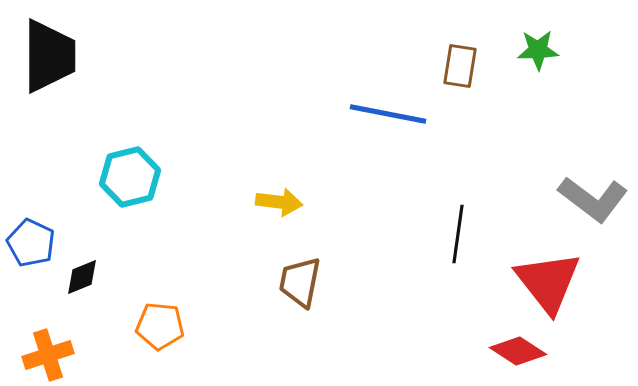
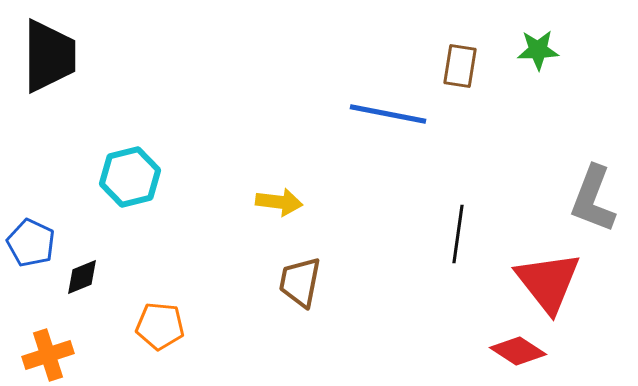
gray L-shape: rotated 74 degrees clockwise
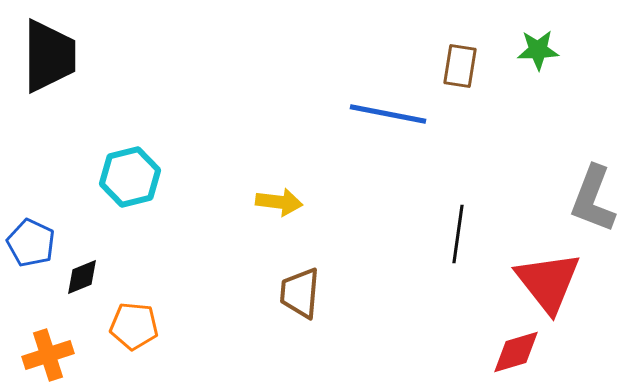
brown trapezoid: moved 11 px down; rotated 6 degrees counterclockwise
orange pentagon: moved 26 px left
red diamond: moved 2 px left, 1 px down; rotated 50 degrees counterclockwise
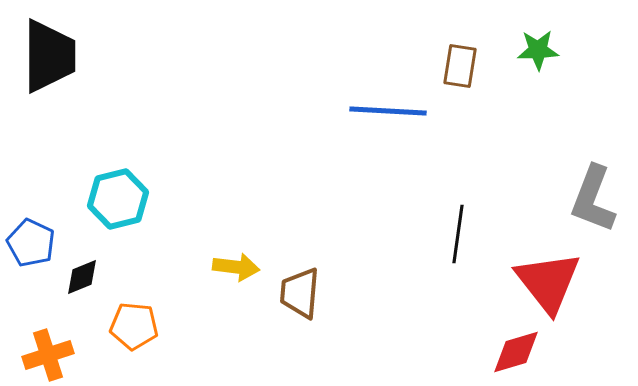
blue line: moved 3 px up; rotated 8 degrees counterclockwise
cyan hexagon: moved 12 px left, 22 px down
yellow arrow: moved 43 px left, 65 px down
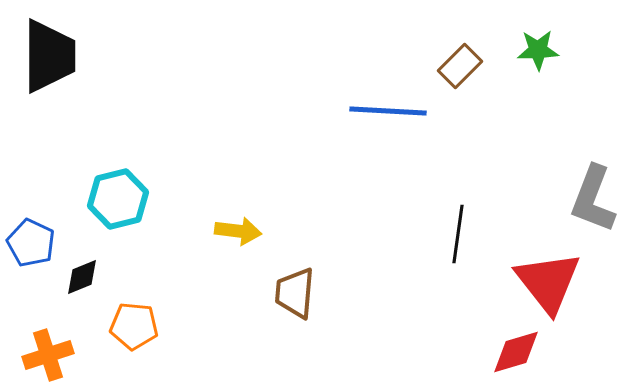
brown rectangle: rotated 36 degrees clockwise
yellow arrow: moved 2 px right, 36 px up
brown trapezoid: moved 5 px left
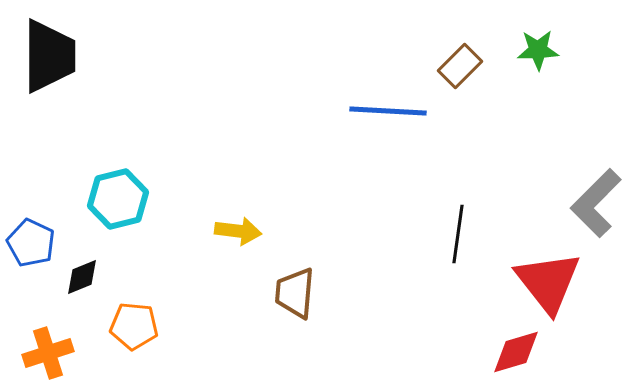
gray L-shape: moved 3 px right, 4 px down; rotated 24 degrees clockwise
orange cross: moved 2 px up
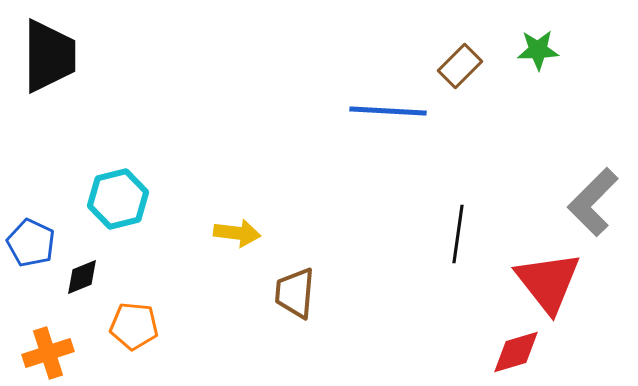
gray L-shape: moved 3 px left, 1 px up
yellow arrow: moved 1 px left, 2 px down
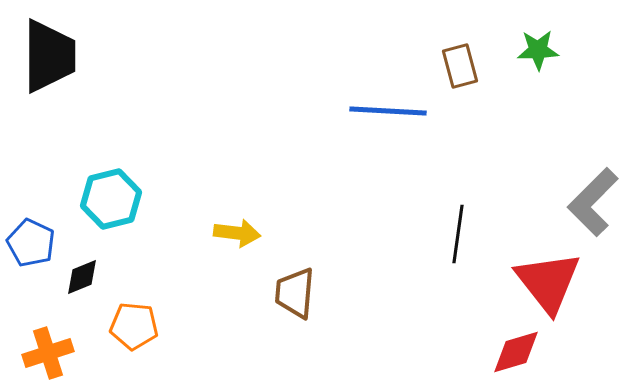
brown rectangle: rotated 60 degrees counterclockwise
cyan hexagon: moved 7 px left
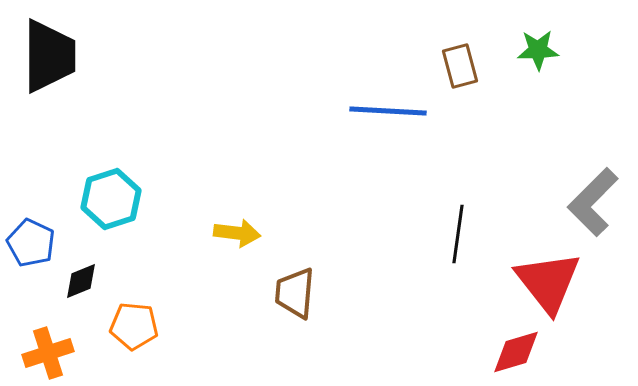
cyan hexagon: rotated 4 degrees counterclockwise
black diamond: moved 1 px left, 4 px down
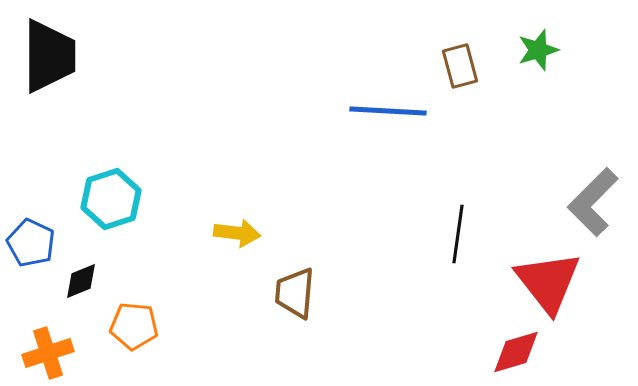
green star: rotated 15 degrees counterclockwise
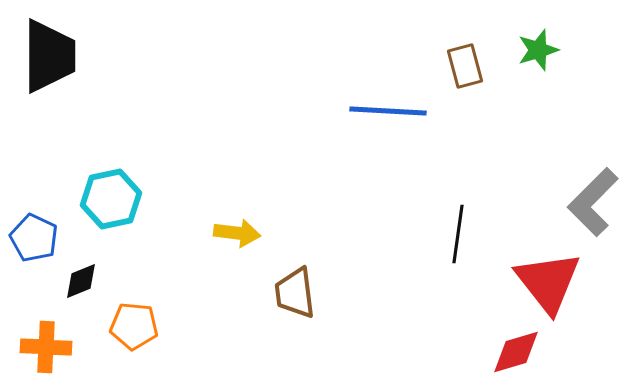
brown rectangle: moved 5 px right
cyan hexagon: rotated 6 degrees clockwise
blue pentagon: moved 3 px right, 5 px up
brown trapezoid: rotated 12 degrees counterclockwise
orange cross: moved 2 px left, 6 px up; rotated 21 degrees clockwise
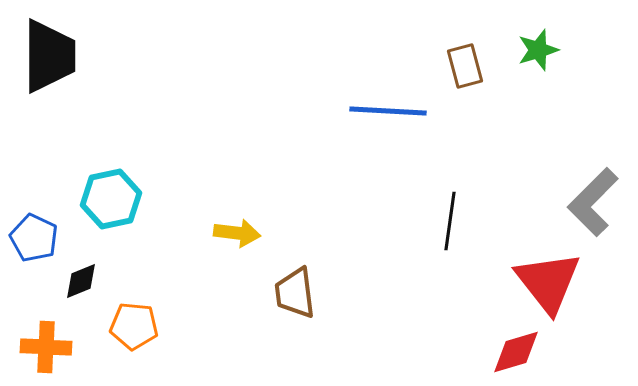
black line: moved 8 px left, 13 px up
